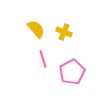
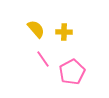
yellow cross: rotated 21 degrees counterclockwise
pink line: rotated 18 degrees counterclockwise
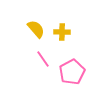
yellow cross: moved 2 px left
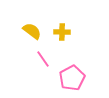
yellow semicircle: moved 4 px left, 2 px down; rotated 12 degrees counterclockwise
pink pentagon: moved 6 px down
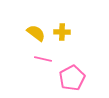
yellow semicircle: moved 4 px right, 2 px down
pink line: rotated 42 degrees counterclockwise
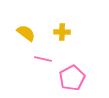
yellow semicircle: moved 10 px left
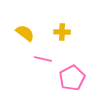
yellow semicircle: moved 1 px left
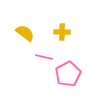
pink line: moved 1 px right, 2 px up
pink pentagon: moved 4 px left, 4 px up
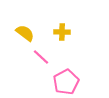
pink line: moved 3 px left; rotated 30 degrees clockwise
pink pentagon: moved 2 px left, 8 px down
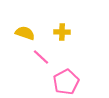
yellow semicircle: rotated 18 degrees counterclockwise
